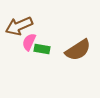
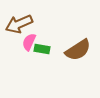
brown arrow: moved 2 px up
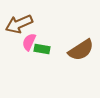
brown semicircle: moved 3 px right
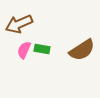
pink semicircle: moved 5 px left, 8 px down
brown semicircle: moved 1 px right
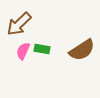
brown arrow: rotated 20 degrees counterclockwise
pink semicircle: moved 1 px left, 1 px down
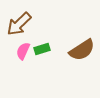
green rectangle: rotated 28 degrees counterclockwise
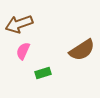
brown arrow: rotated 24 degrees clockwise
green rectangle: moved 1 px right, 24 px down
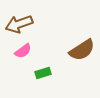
pink semicircle: rotated 150 degrees counterclockwise
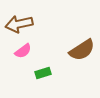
brown arrow: rotated 8 degrees clockwise
